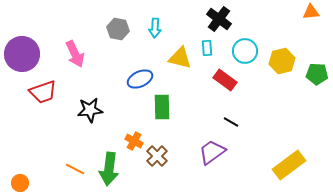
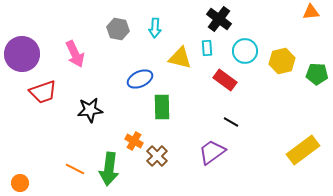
yellow rectangle: moved 14 px right, 15 px up
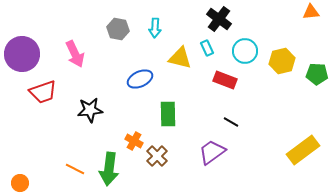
cyan rectangle: rotated 21 degrees counterclockwise
red rectangle: rotated 15 degrees counterclockwise
green rectangle: moved 6 px right, 7 px down
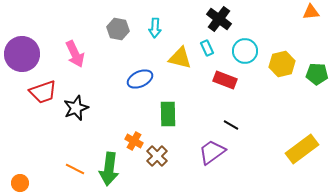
yellow hexagon: moved 3 px down
black star: moved 14 px left, 2 px up; rotated 15 degrees counterclockwise
black line: moved 3 px down
yellow rectangle: moved 1 px left, 1 px up
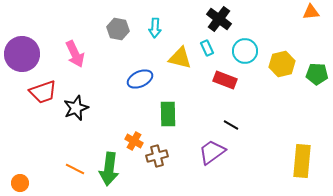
yellow rectangle: moved 12 px down; rotated 48 degrees counterclockwise
brown cross: rotated 30 degrees clockwise
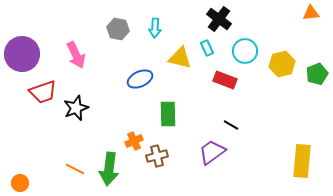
orange triangle: moved 1 px down
pink arrow: moved 1 px right, 1 px down
green pentagon: rotated 25 degrees counterclockwise
orange cross: rotated 36 degrees clockwise
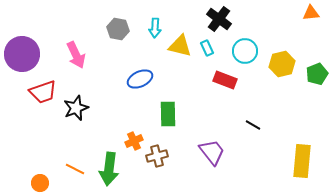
yellow triangle: moved 12 px up
black line: moved 22 px right
purple trapezoid: rotated 88 degrees clockwise
orange circle: moved 20 px right
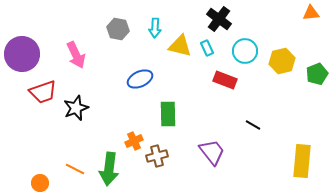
yellow hexagon: moved 3 px up
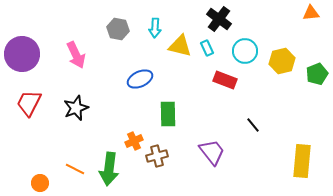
red trapezoid: moved 14 px left, 11 px down; rotated 136 degrees clockwise
black line: rotated 21 degrees clockwise
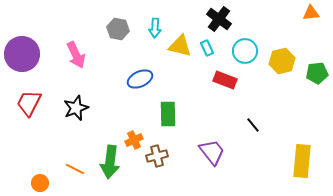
green pentagon: moved 1 px up; rotated 15 degrees clockwise
orange cross: moved 1 px up
green arrow: moved 1 px right, 7 px up
